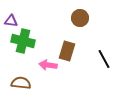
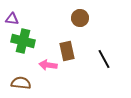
purple triangle: moved 1 px right, 2 px up
brown rectangle: rotated 30 degrees counterclockwise
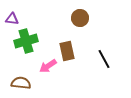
green cross: moved 3 px right; rotated 30 degrees counterclockwise
pink arrow: moved 1 px down; rotated 42 degrees counterclockwise
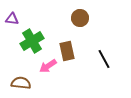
green cross: moved 6 px right; rotated 15 degrees counterclockwise
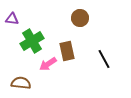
pink arrow: moved 2 px up
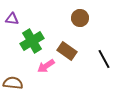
brown rectangle: rotated 42 degrees counterclockwise
pink arrow: moved 2 px left, 2 px down
brown semicircle: moved 8 px left
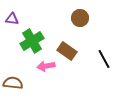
pink arrow: rotated 24 degrees clockwise
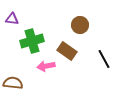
brown circle: moved 7 px down
green cross: rotated 15 degrees clockwise
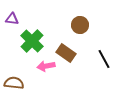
green cross: rotated 30 degrees counterclockwise
brown rectangle: moved 1 px left, 2 px down
brown semicircle: moved 1 px right
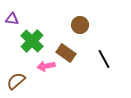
brown semicircle: moved 2 px right, 2 px up; rotated 48 degrees counterclockwise
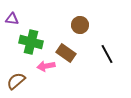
green cross: moved 1 px left, 1 px down; rotated 30 degrees counterclockwise
black line: moved 3 px right, 5 px up
